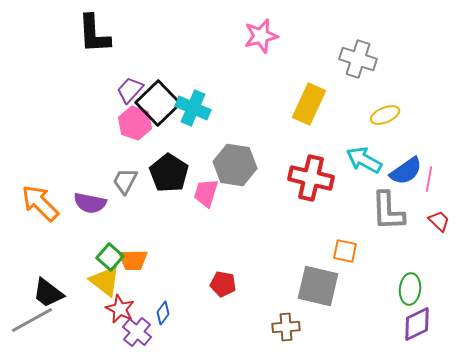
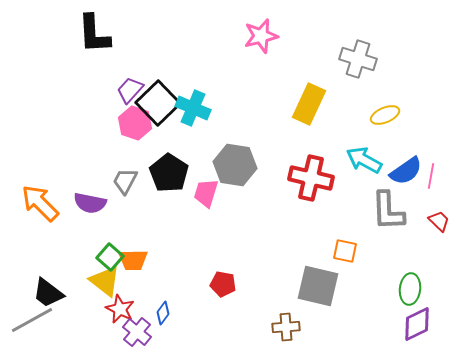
pink line: moved 2 px right, 3 px up
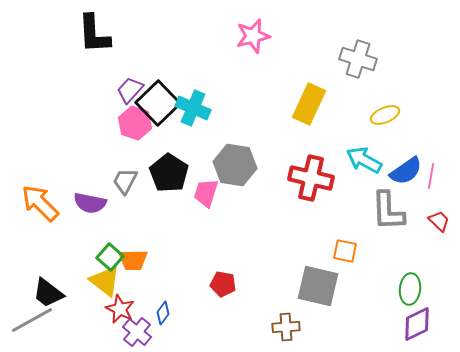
pink star: moved 8 px left
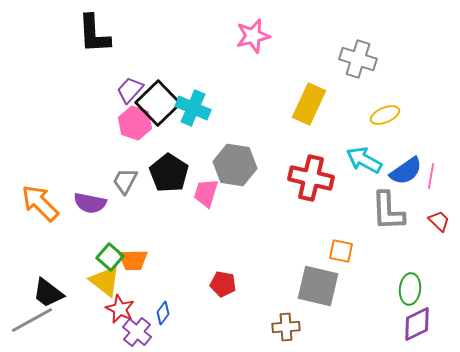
orange square: moved 4 px left
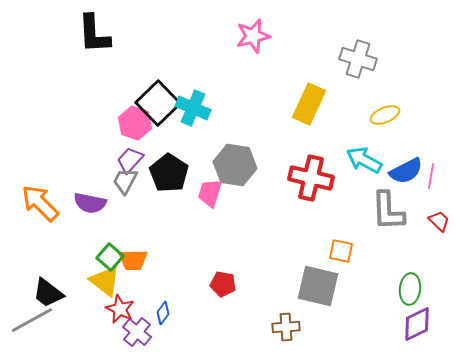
purple trapezoid: moved 70 px down
blue semicircle: rotated 8 degrees clockwise
pink trapezoid: moved 4 px right
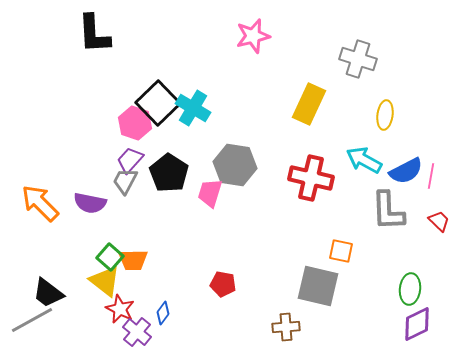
cyan cross: rotated 8 degrees clockwise
yellow ellipse: rotated 60 degrees counterclockwise
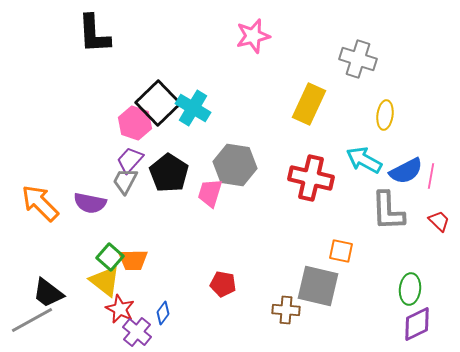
brown cross: moved 17 px up; rotated 8 degrees clockwise
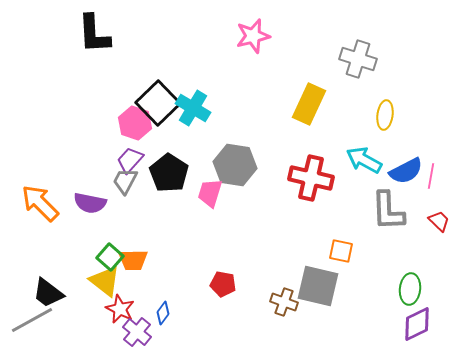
brown cross: moved 2 px left, 8 px up; rotated 16 degrees clockwise
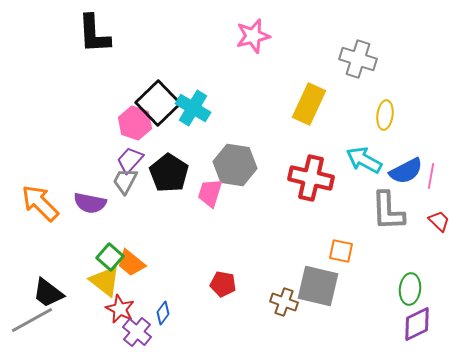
orange trapezoid: moved 2 px left, 3 px down; rotated 40 degrees clockwise
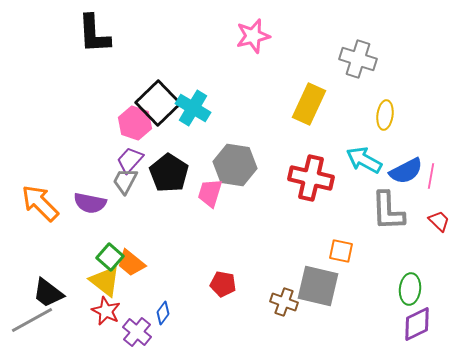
red star: moved 14 px left, 2 px down
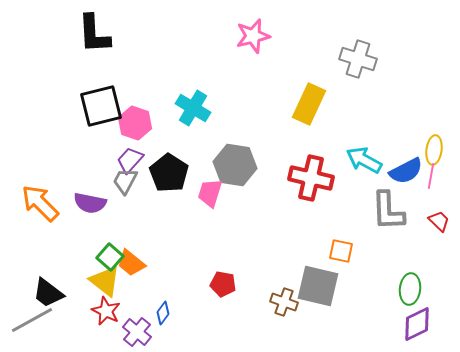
black square: moved 57 px left, 3 px down; rotated 30 degrees clockwise
yellow ellipse: moved 49 px right, 35 px down
